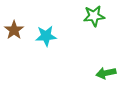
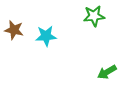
brown star: rotated 24 degrees counterclockwise
green arrow: moved 1 px right, 1 px up; rotated 18 degrees counterclockwise
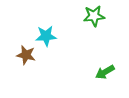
brown star: moved 12 px right, 25 px down
green arrow: moved 2 px left
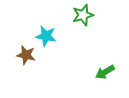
green star: moved 11 px left, 1 px up; rotated 10 degrees counterclockwise
cyan star: rotated 15 degrees clockwise
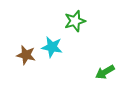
green star: moved 8 px left, 6 px down
cyan star: moved 6 px right, 11 px down
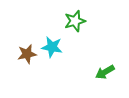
brown star: moved 1 px right, 1 px up; rotated 24 degrees counterclockwise
